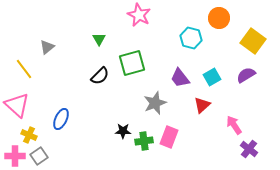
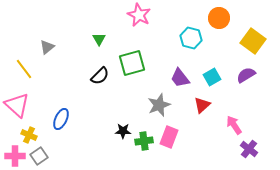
gray star: moved 4 px right, 2 px down
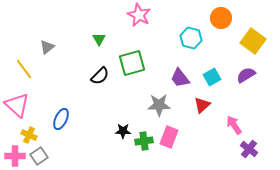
orange circle: moved 2 px right
gray star: rotated 20 degrees clockwise
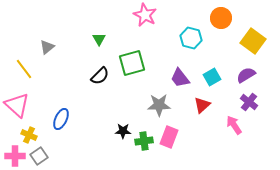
pink star: moved 6 px right
purple cross: moved 47 px up
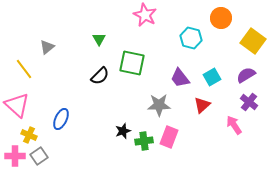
green square: rotated 28 degrees clockwise
black star: rotated 21 degrees counterclockwise
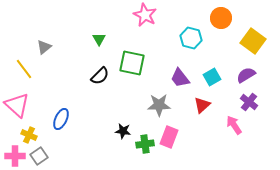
gray triangle: moved 3 px left
black star: rotated 28 degrees clockwise
green cross: moved 1 px right, 3 px down
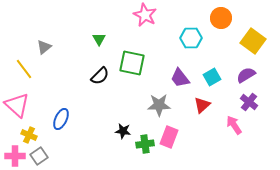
cyan hexagon: rotated 15 degrees counterclockwise
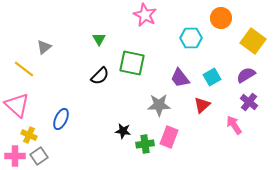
yellow line: rotated 15 degrees counterclockwise
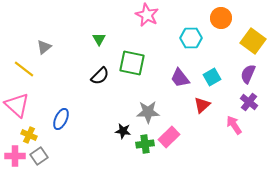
pink star: moved 2 px right
purple semicircle: moved 2 px right, 1 px up; rotated 36 degrees counterclockwise
gray star: moved 11 px left, 7 px down
pink rectangle: rotated 25 degrees clockwise
